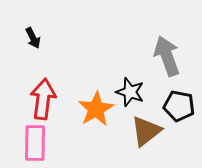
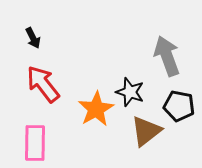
red arrow: moved 15 px up; rotated 45 degrees counterclockwise
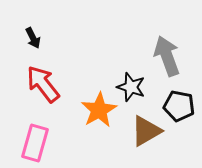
black star: moved 1 px right, 5 px up
orange star: moved 3 px right, 1 px down
brown triangle: rotated 8 degrees clockwise
pink rectangle: rotated 15 degrees clockwise
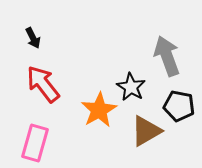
black star: rotated 12 degrees clockwise
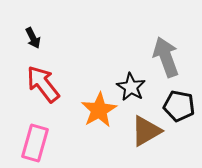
gray arrow: moved 1 px left, 1 px down
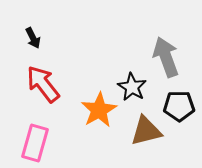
black star: moved 1 px right
black pentagon: rotated 12 degrees counterclockwise
brown triangle: rotated 16 degrees clockwise
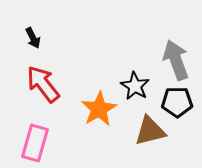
gray arrow: moved 10 px right, 3 px down
black star: moved 3 px right, 1 px up
black pentagon: moved 2 px left, 4 px up
orange star: moved 1 px up
brown triangle: moved 4 px right
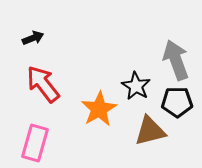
black arrow: rotated 85 degrees counterclockwise
black star: moved 1 px right
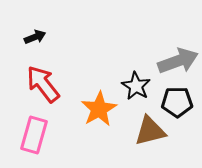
black arrow: moved 2 px right, 1 px up
gray arrow: moved 2 px right, 1 px down; rotated 90 degrees clockwise
pink rectangle: moved 1 px left, 8 px up
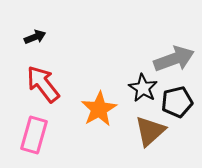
gray arrow: moved 4 px left, 2 px up
black star: moved 7 px right, 2 px down
black pentagon: rotated 12 degrees counterclockwise
brown triangle: rotated 28 degrees counterclockwise
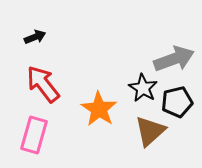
orange star: rotated 9 degrees counterclockwise
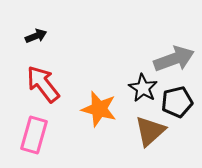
black arrow: moved 1 px right, 1 px up
orange star: rotated 18 degrees counterclockwise
